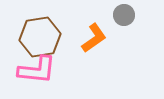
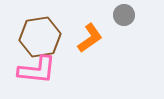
orange L-shape: moved 4 px left
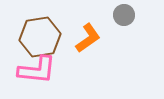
orange L-shape: moved 2 px left
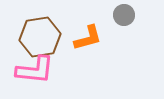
orange L-shape: rotated 20 degrees clockwise
pink L-shape: moved 2 px left
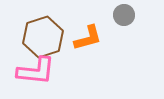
brown hexagon: moved 3 px right; rotated 9 degrees counterclockwise
pink L-shape: moved 1 px right, 1 px down
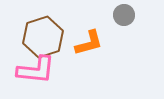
orange L-shape: moved 1 px right, 5 px down
pink L-shape: moved 1 px up
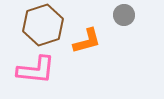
brown hexagon: moved 12 px up
orange L-shape: moved 2 px left, 2 px up
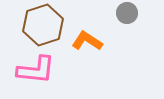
gray circle: moved 3 px right, 2 px up
orange L-shape: rotated 132 degrees counterclockwise
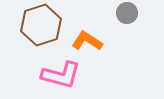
brown hexagon: moved 2 px left
pink L-shape: moved 25 px right, 5 px down; rotated 9 degrees clockwise
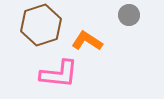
gray circle: moved 2 px right, 2 px down
pink L-shape: moved 2 px left, 1 px up; rotated 9 degrees counterclockwise
